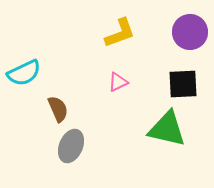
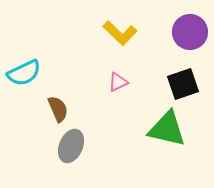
yellow L-shape: rotated 64 degrees clockwise
black square: rotated 16 degrees counterclockwise
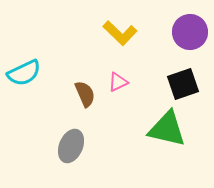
brown semicircle: moved 27 px right, 15 px up
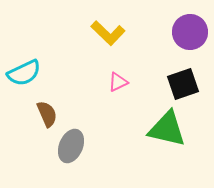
yellow L-shape: moved 12 px left
brown semicircle: moved 38 px left, 20 px down
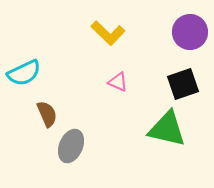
pink triangle: rotated 50 degrees clockwise
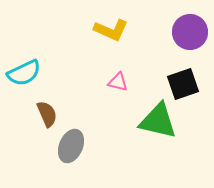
yellow L-shape: moved 3 px right, 3 px up; rotated 20 degrees counterclockwise
pink triangle: rotated 10 degrees counterclockwise
green triangle: moved 9 px left, 8 px up
